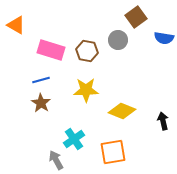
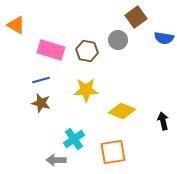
brown star: rotated 18 degrees counterclockwise
gray arrow: rotated 60 degrees counterclockwise
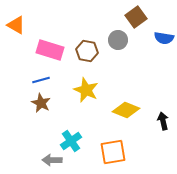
pink rectangle: moved 1 px left
yellow star: rotated 25 degrees clockwise
brown star: rotated 12 degrees clockwise
yellow diamond: moved 4 px right, 1 px up
cyan cross: moved 3 px left, 2 px down
gray arrow: moved 4 px left
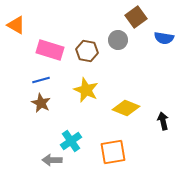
yellow diamond: moved 2 px up
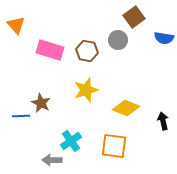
brown square: moved 2 px left
orange triangle: rotated 18 degrees clockwise
blue line: moved 20 px left, 36 px down; rotated 12 degrees clockwise
yellow star: rotated 30 degrees clockwise
orange square: moved 1 px right, 6 px up; rotated 16 degrees clockwise
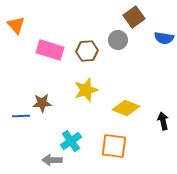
brown hexagon: rotated 15 degrees counterclockwise
brown star: moved 1 px right; rotated 30 degrees counterclockwise
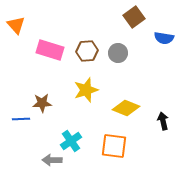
gray circle: moved 13 px down
blue line: moved 3 px down
